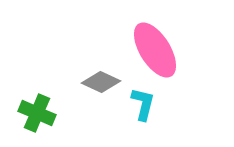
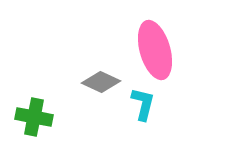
pink ellipse: rotated 16 degrees clockwise
green cross: moved 3 px left, 4 px down; rotated 12 degrees counterclockwise
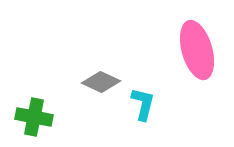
pink ellipse: moved 42 px right
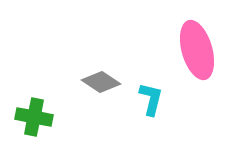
gray diamond: rotated 9 degrees clockwise
cyan L-shape: moved 8 px right, 5 px up
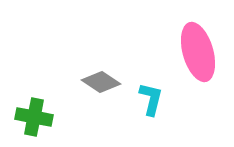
pink ellipse: moved 1 px right, 2 px down
